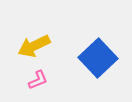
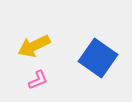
blue square: rotated 12 degrees counterclockwise
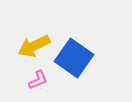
blue square: moved 24 px left
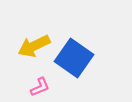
pink L-shape: moved 2 px right, 7 px down
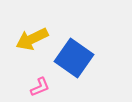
yellow arrow: moved 2 px left, 7 px up
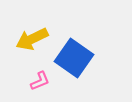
pink L-shape: moved 6 px up
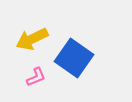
pink L-shape: moved 4 px left, 4 px up
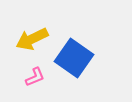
pink L-shape: moved 1 px left
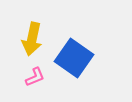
yellow arrow: rotated 52 degrees counterclockwise
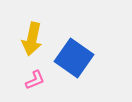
pink L-shape: moved 3 px down
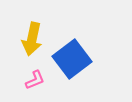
blue square: moved 2 px left, 1 px down; rotated 18 degrees clockwise
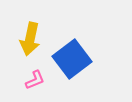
yellow arrow: moved 2 px left
